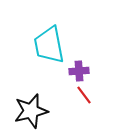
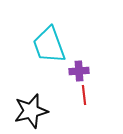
cyan trapezoid: rotated 9 degrees counterclockwise
red line: rotated 30 degrees clockwise
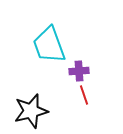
red line: rotated 12 degrees counterclockwise
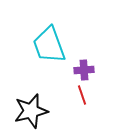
purple cross: moved 5 px right, 1 px up
red line: moved 2 px left
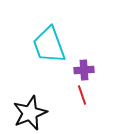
black star: moved 1 px left, 2 px down; rotated 8 degrees counterclockwise
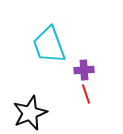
red line: moved 4 px right, 1 px up
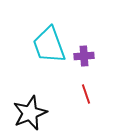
purple cross: moved 14 px up
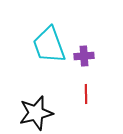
red line: rotated 18 degrees clockwise
black star: moved 6 px right; rotated 8 degrees clockwise
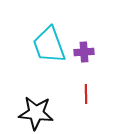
purple cross: moved 4 px up
black star: rotated 20 degrees clockwise
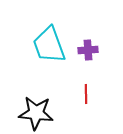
purple cross: moved 4 px right, 2 px up
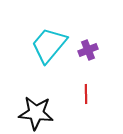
cyan trapezoid: rotated 60 degrees clockwise
purple cross: rotated 18 degrees counterclockwise
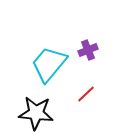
cyan trapezoid: moved 19 px down
red line: rotated 48 degrees clockwise
